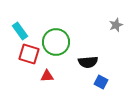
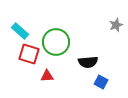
cyan rectangle: rotated 12 degrees counterclockwise
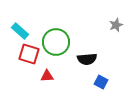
black semicircle: moved 1 px left, 3 px up
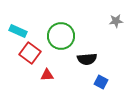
gray star: moved 4 px up; rotated 16 degrees clockwise
cyan rectangle: moved 2 px left; rotated 18 degrees counterclockwise
green circle: moved 5 px right, 6 px up
red square: moved 1 px right, 1 px up; rotated 20 degrees clockwise
red triangle: moved 1 px up
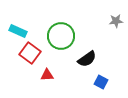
black semicircle: rotated 30 degrees counterclockwise
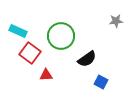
red triangle: moved 1 px left
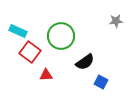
red square: moved 1 px up
black semicircle: moved 2 px left, 3 px down
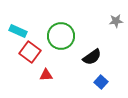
black semicircle: moved 7 px right, 5 px up
blue square: rotated 16 degrees clockwise
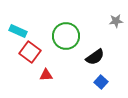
green circle: moved 5 px right
black semicircle: moved 3 px right
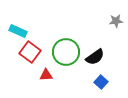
green circle: moved 16 px down
